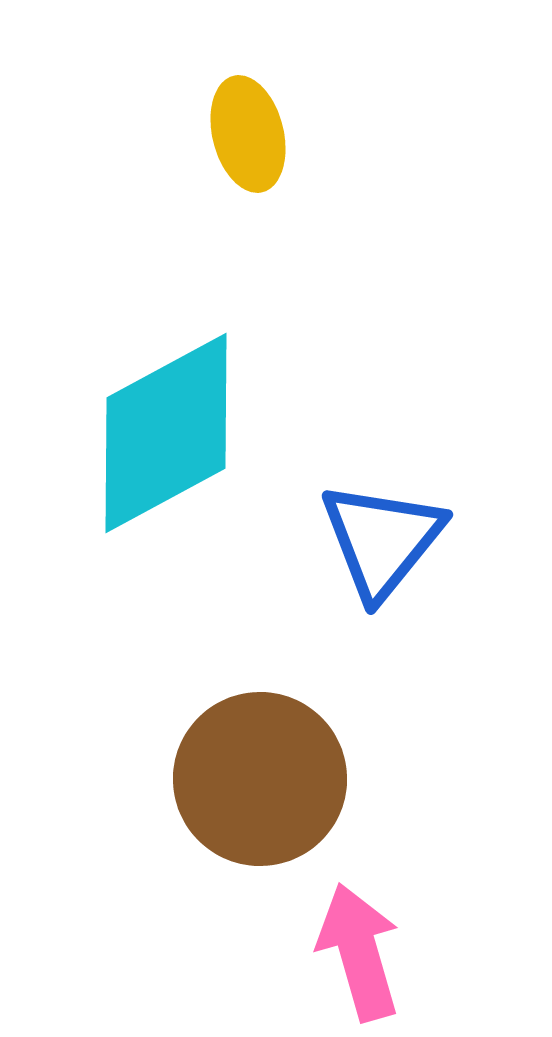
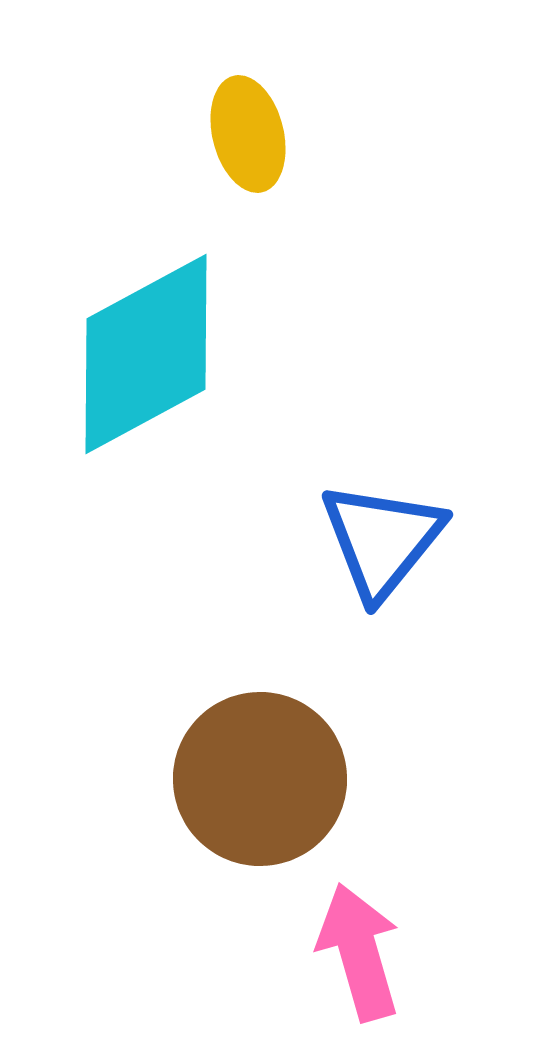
cyan diamond: moved 20 px left, 79 px up
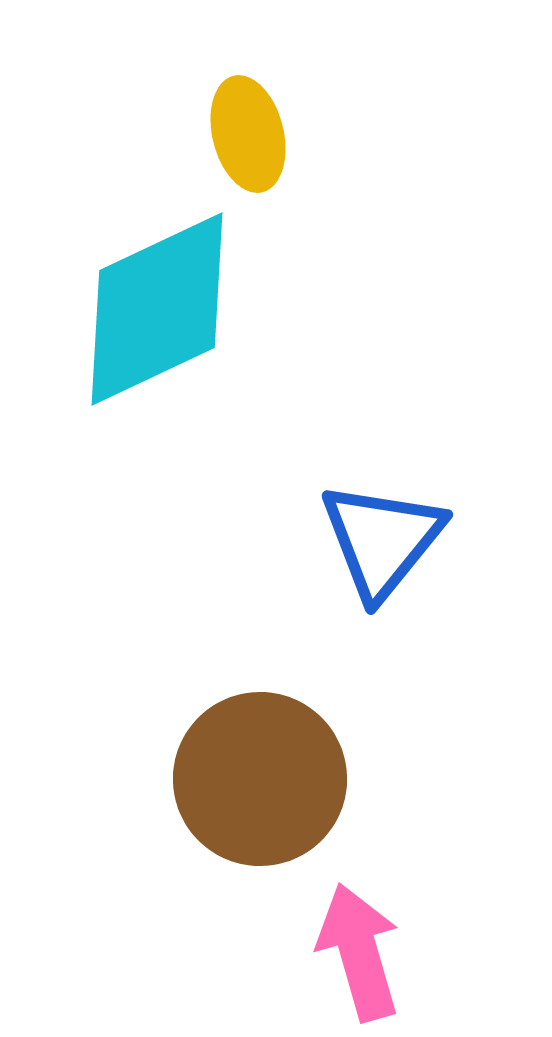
cyan diamond: moved 11 px right, 45 px up; rotated 3 degrees clockwise
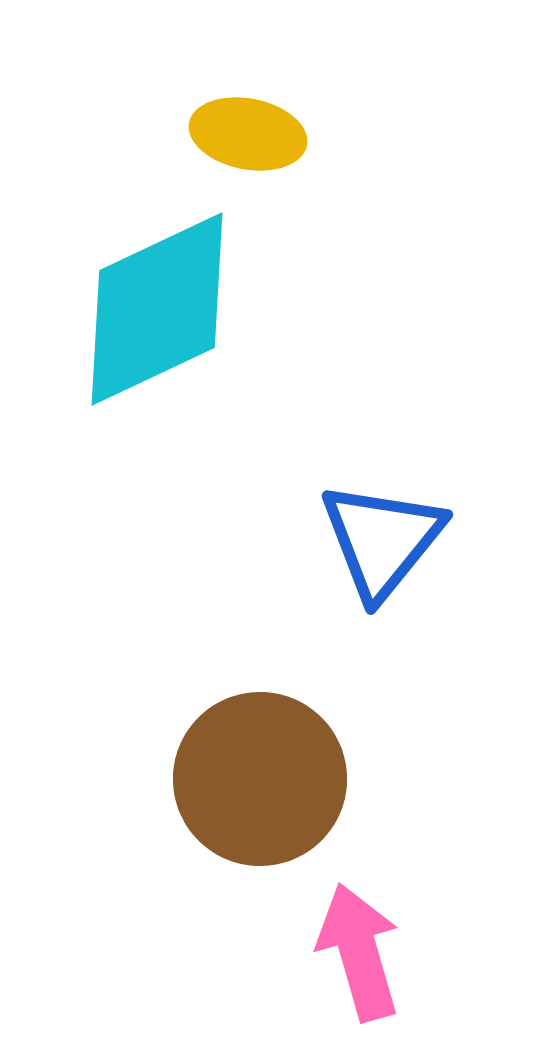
yellow ellipse: rotated 65 degrees counterclockwise
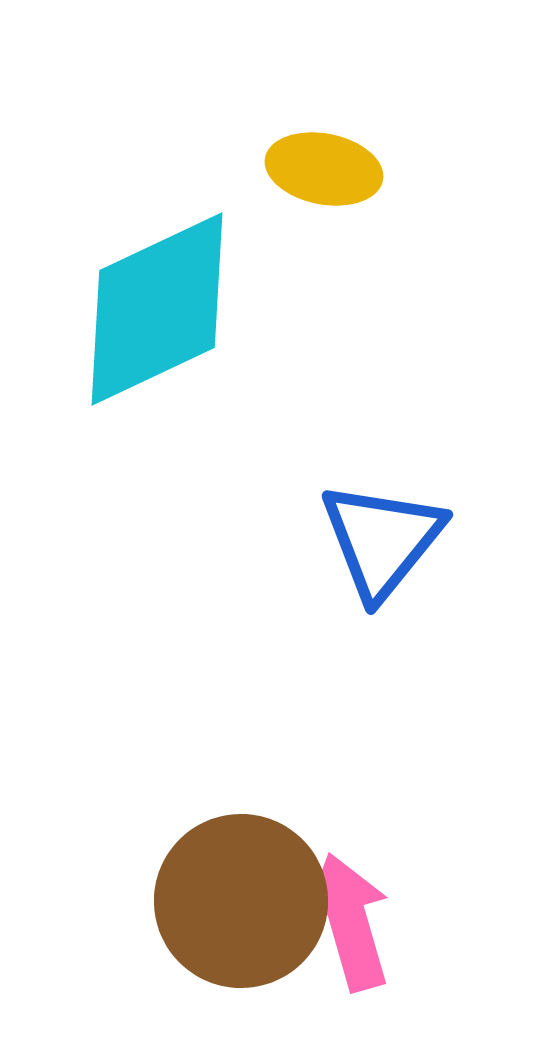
yellow ellipse: moved 76 px right, 35 px down
brown circle: moved 19 px left, 122 px down
pink arrow: moved 10 px left, 30 px up
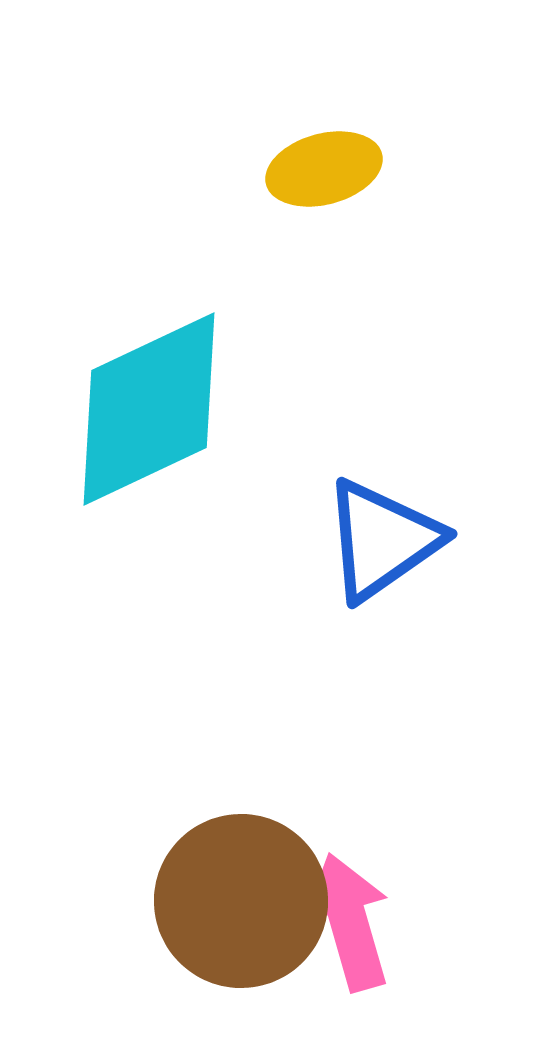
yellow ellipse: rotated 26 degrees counterclockwise
cyan diamond: moved 8 px left, 100 px down
blue triangle: rotated 16 degrees clockwise
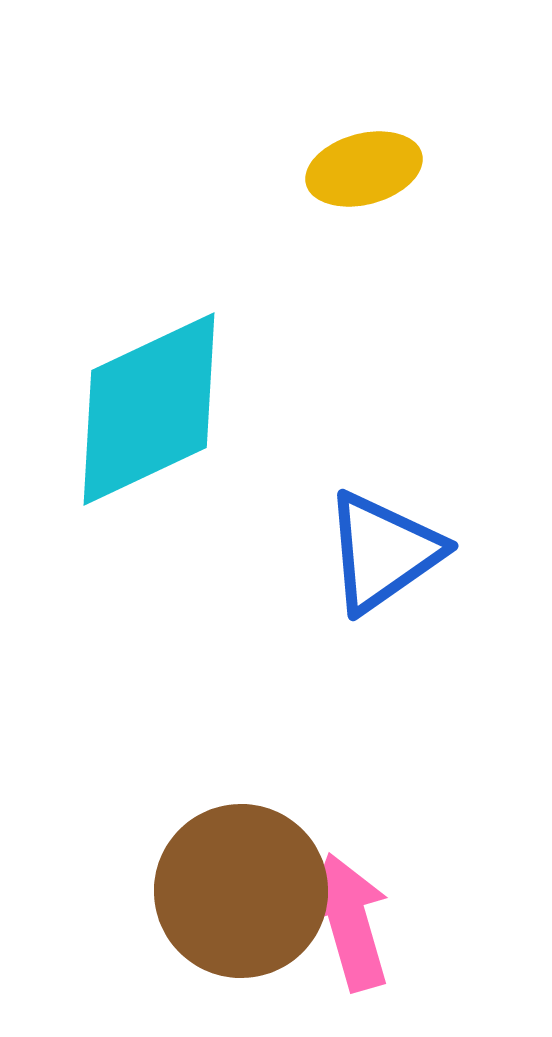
yellow ellipse: moved 40 px right
blue triangle: moved 1 px right, 12 px down
brown circle: moved 10 px up
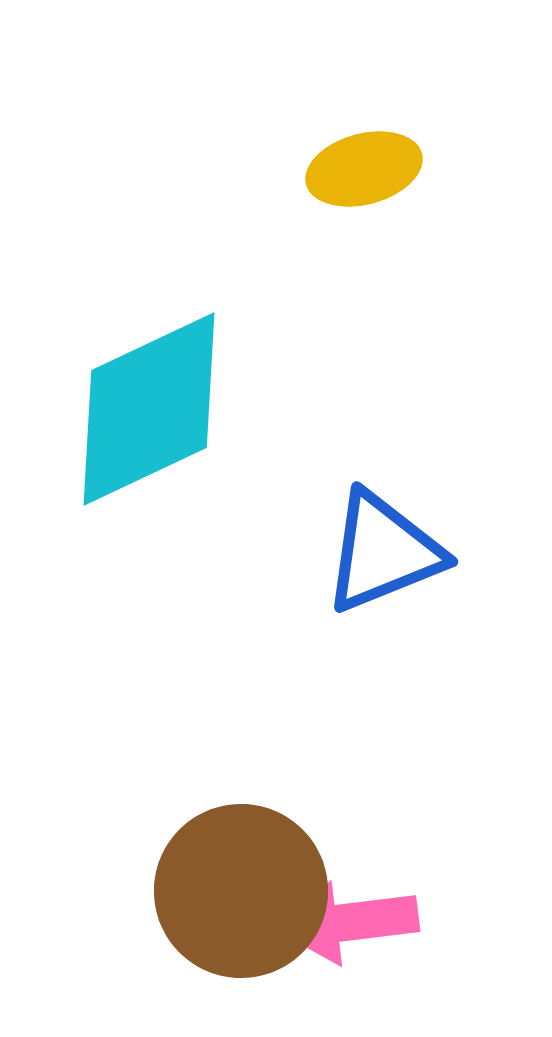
blue triangle: rotated 13 degrees clockwise
pink arrow: rotated 81 degrees counterclockwise
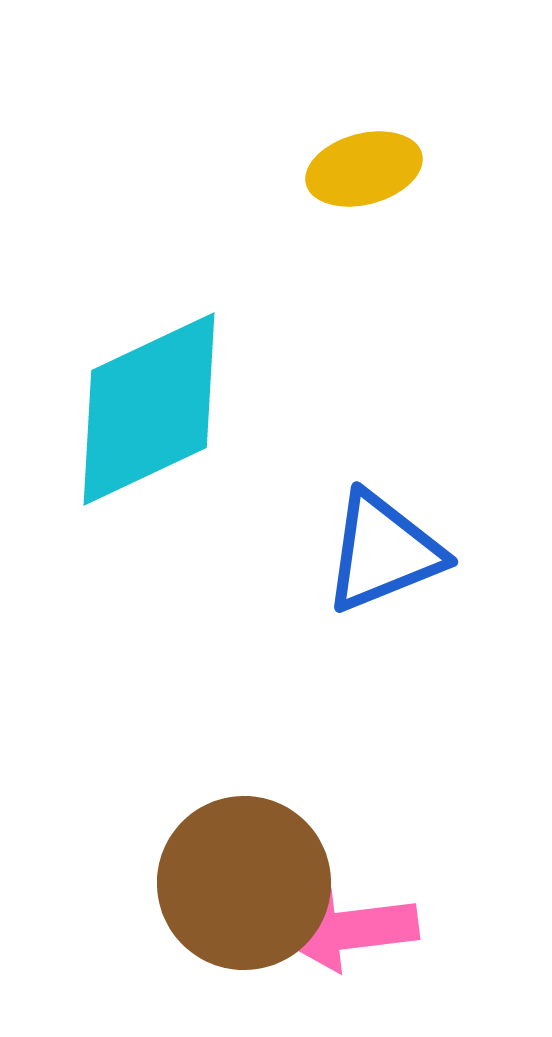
brown circle: moved 3 px right, 8 px up
pink arrow: moved 8 px down
